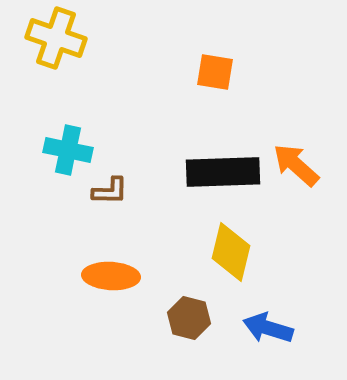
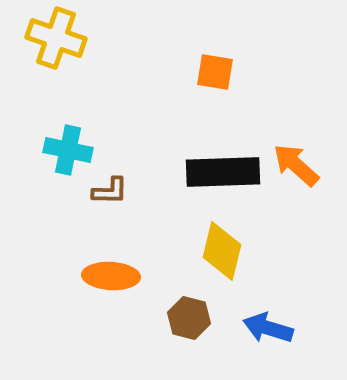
yellow diamond: moved 9 px left, 1 px up
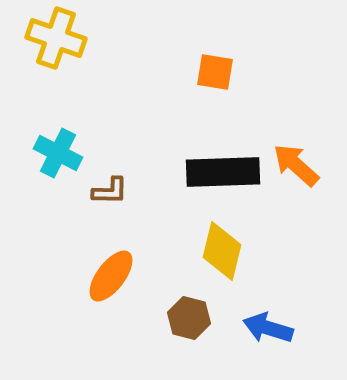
cyan cross: moved 10 px left, 3 px down; rotated 15 degrees clockwise
orange ellipse: rotated 56 degrees counterclockwise
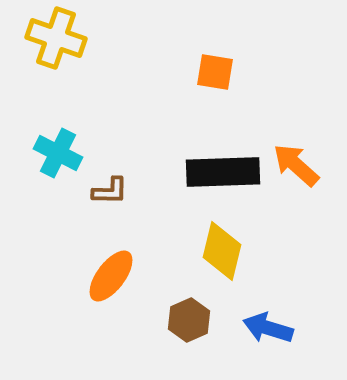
brown hexagon: moved 2 px down; rotated 21 degrees clockwise
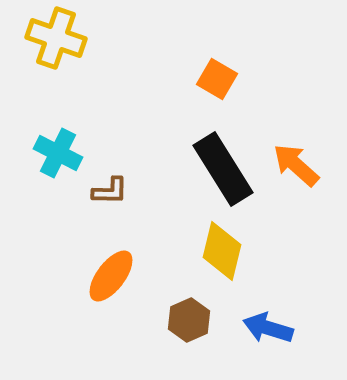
orange square: moved 2 px right, 7 px down; rotated 21 degrees clockwise
black rectangle: moved 3 px up; rotated 60 degrees clockwise
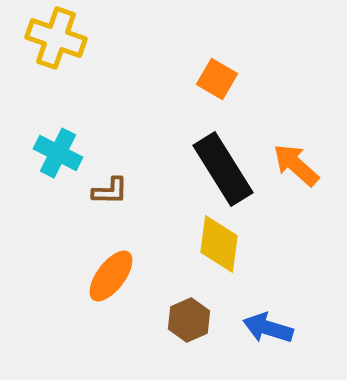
yellow diamond: moved 3 px left, 7 px up; rotated 6 degrees counterclockwise
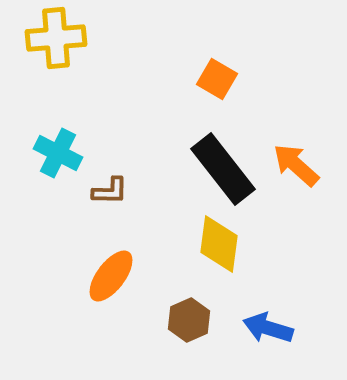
yellow cross: rotated 24 degrees counterclockwise
black rectangle: rotated 6 degrees counterclockwise
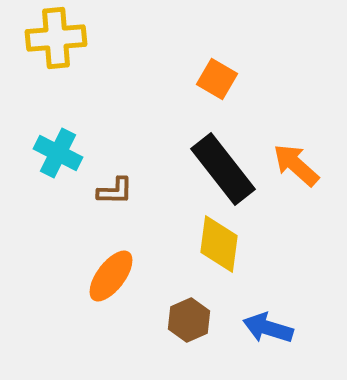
brown L-shape: moved 5 px right
